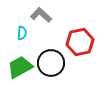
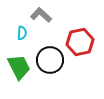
black circle: moved 1 px left, 3 px up
green trapezoid: moved 1 px left; rotated 92 degrees clockwise
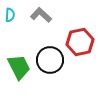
cyan semicircle: moved 12 px left, 18 px up
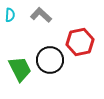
green trapezoid: moved 1 px right, 2 px down
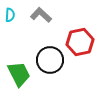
green trapezoid: moved 1 px left, 5 px down
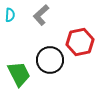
gray L-shape: rotated 85 degrees counterclockwise
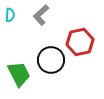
black circle: moved 1 px right
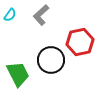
cyan semicircle: rotated 32 degrees clockwise
green trapezoid: moved 1 px left
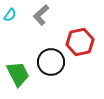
black circle: moved 2 px down
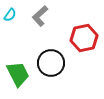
gray L-shape: moved 1 px left, 1 px down
red hexagon: moved 4 px right, 4 px up
black circle: moved 1 px down
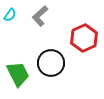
red hexagon: rotated 12 degrees counterclockwise
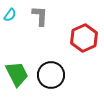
gray L-shape: rotated 135 degrees clockwise
black circle: moved 12 px down
green trapezoid: moved 1 px left
